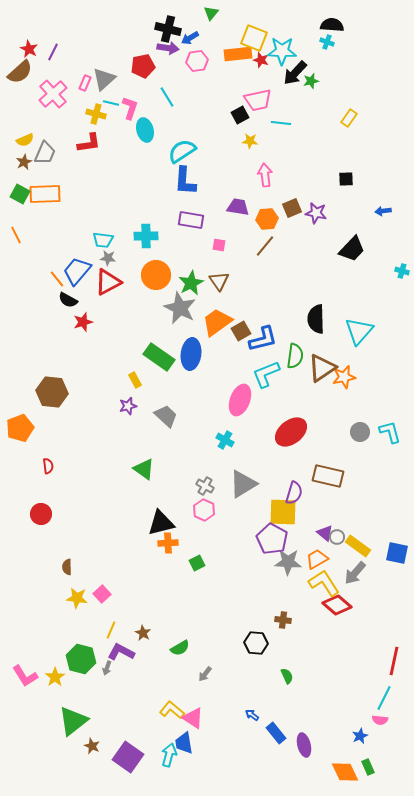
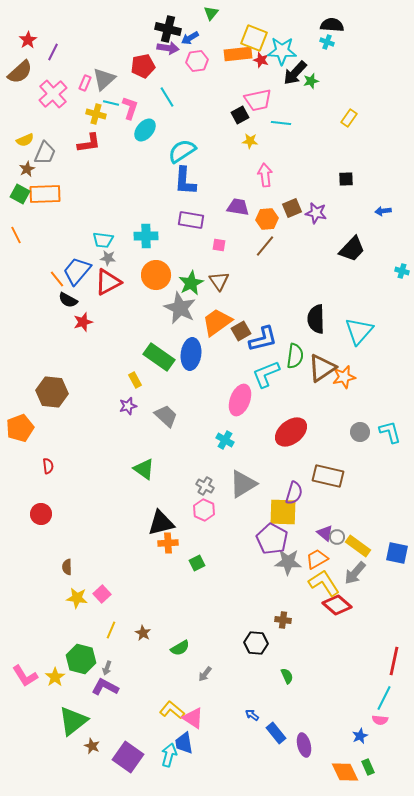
red star at (29, 49): moved 1 px left, 9 px up; rotated 12 degrees clockwise
cyan ellipse at (145, 130): rotated 55 degrees clockwise
brown star at (24, 162): moved 3 px right, 7 px down
purple L-shape at (121, 652): moved 16 px left, 35 px down
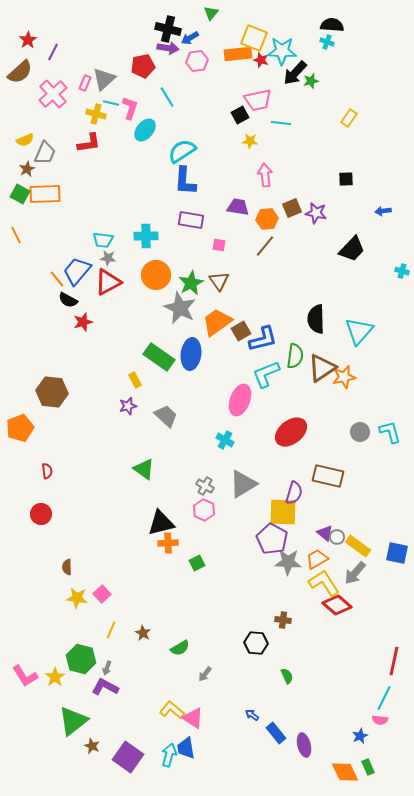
red semicircle at (48, 466): moved 1 px left, 5 px down
blue trapezoid at (184, 743): moved 2 px right, 5 px down
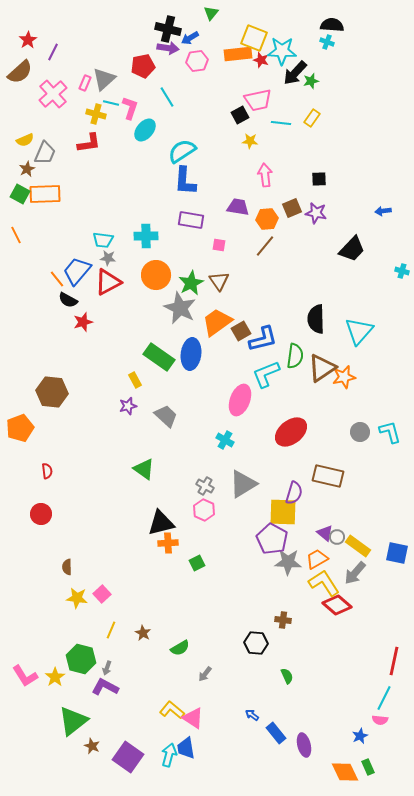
yellow rectangle at (349, 118): moved 37 px left
black square at (346, 179): moved 27 px left
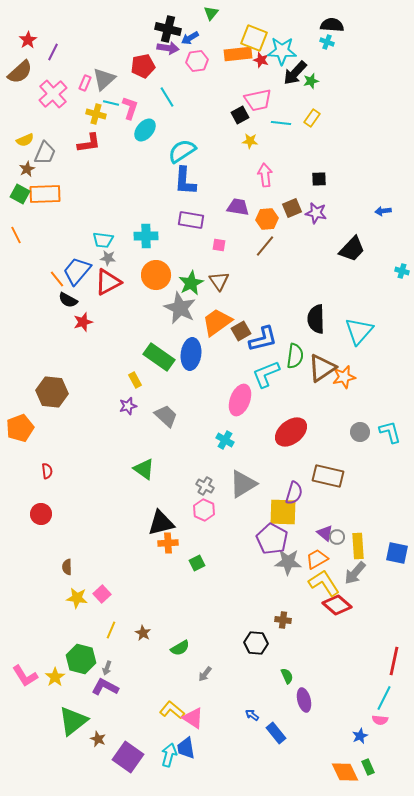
yellow rectangle at (358, 546): rotated 50 degrees clockwise
purple ellipse at (304, 745): moved 45 px up
brown star at (92, 746): moved 6 px right, 7 px up
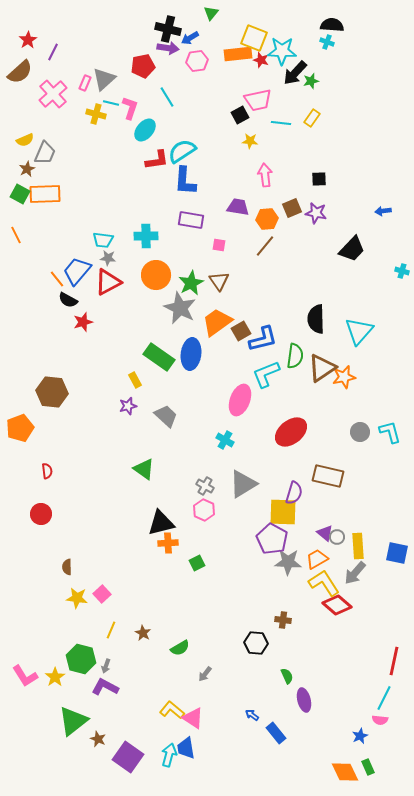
red L-shape at (89, 143): moved 68 px right, 17 px down
gray arrow at (107, 668): moved 1 px left, 2 px up
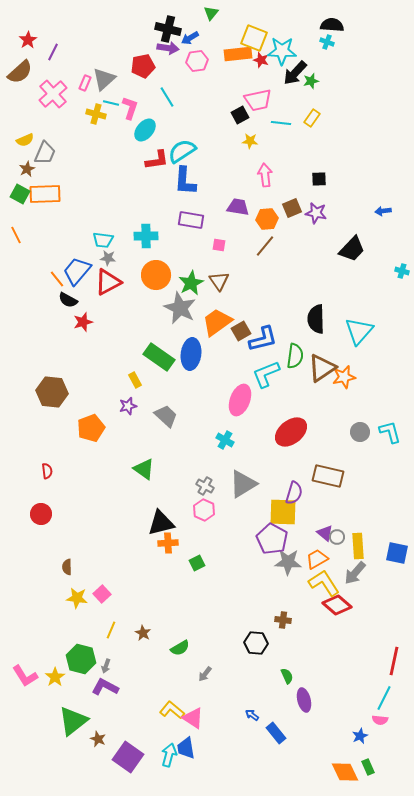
orange pentagon at (20, 428): moved 71 px right
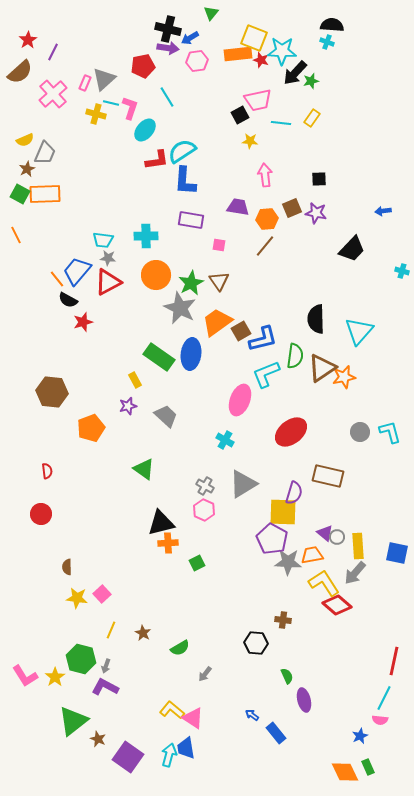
orange trapezoid at (317, 559): moved 5 px left, 4 px up; rotated 20 degrees clockwise
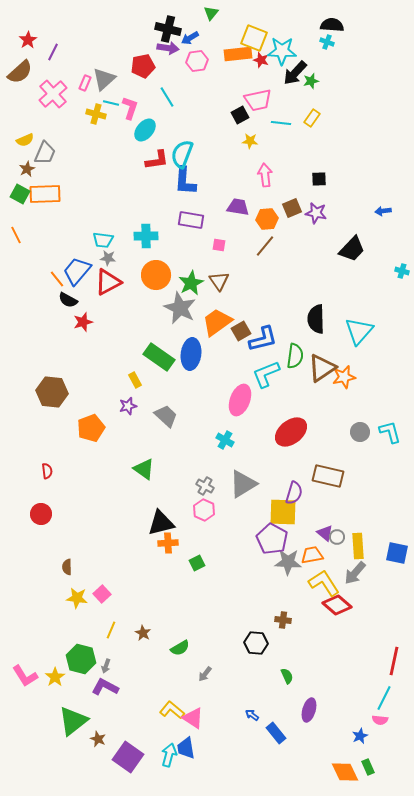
cyan semicircle at (182, 151): moved 3 px down; rotated 36 degrees counterclockwise
purple ellipse at (304, 700): moved 5 px right, 10 px down; rotated 30 degrees clockwise
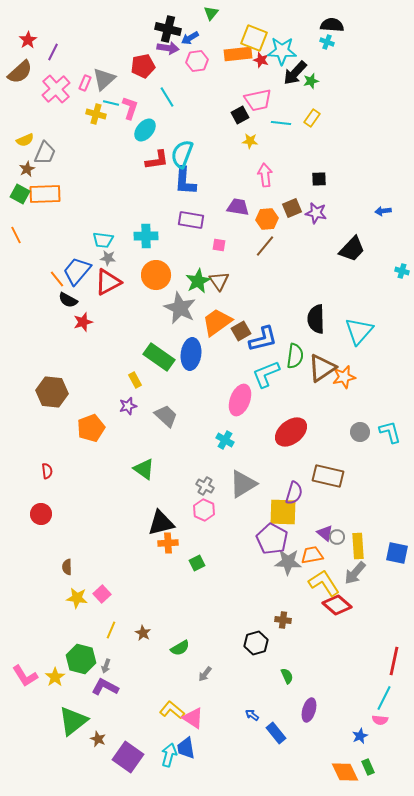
pink cross at (53, 94): moved 3 px right, 5 px up
green star at (191, 283): moved 7 px right, 2 px up
black hexagon at (256, 643): rotated 20 degrees counterclockwise
